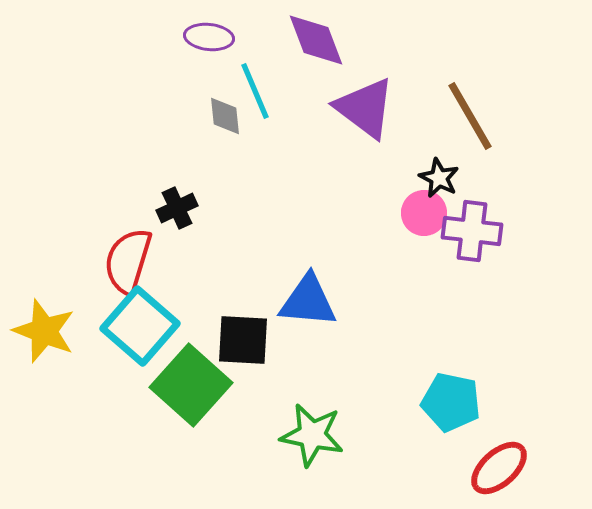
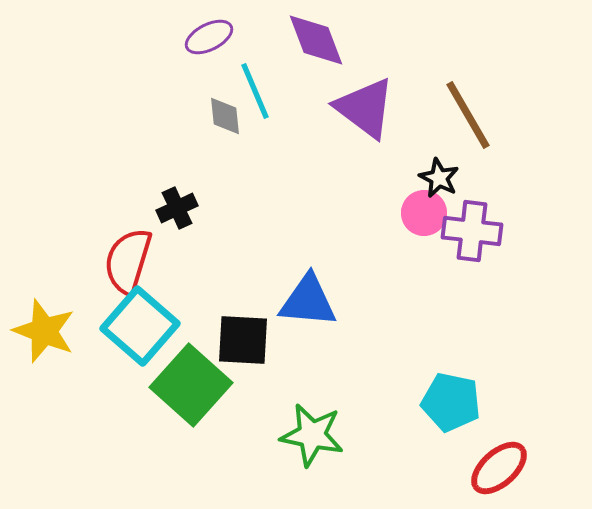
purple ellipse: rotated 33 degrees counterclockwise
brown line: moved 2 px left, 1 px up
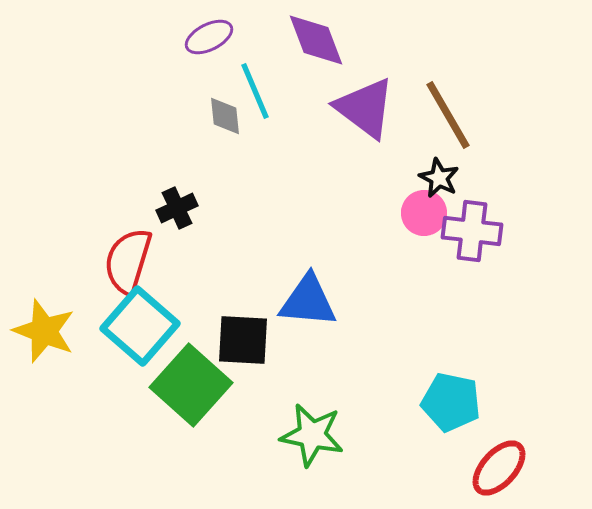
brown line: moved 20 px left
red ellipse: rotated 6 degrees counterclockwise
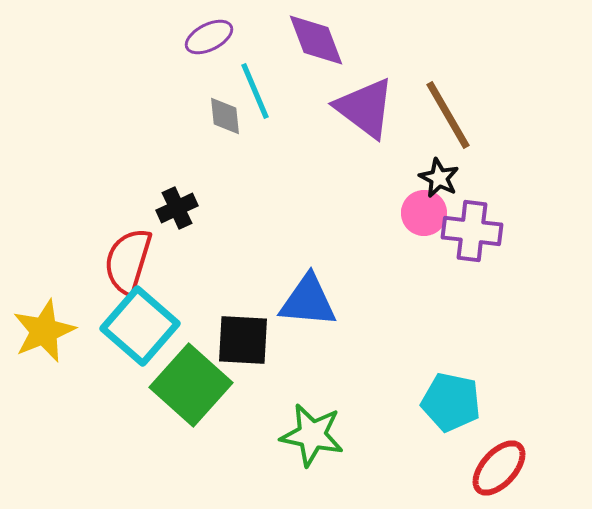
yellow star: rotated 28 degrees clockwise
